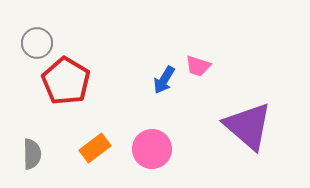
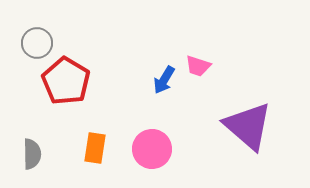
orange rectangle: rotated 44 degrees counterclockwise
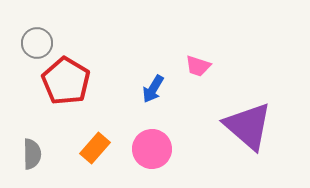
blue arrow: moved 11 px left, 9 px down
orange rectangle: rotated 32 degrees clockwise
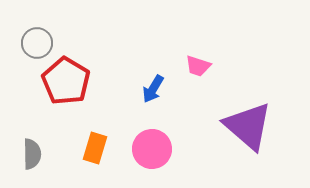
orange rectangle: rotated 24 degrees counterclockwise
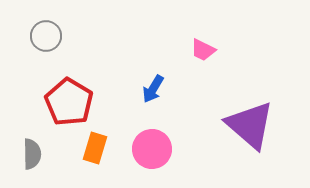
gray circle: moved 9 px right, 7 px up
pink trapezoid: moved 5 px right, 16 px up; rotated 8 degrees clockwise
red pentagon: moved 3 px right, 21 px down
purple triangle: moved 2 px right, 1 px up
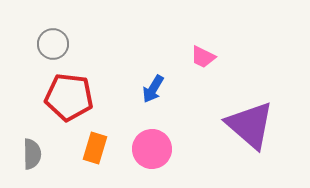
gray circle: moved 7 px right, 8 px down
pink trapezoid: moved 7 px down
red pentagon: moved 5 px up; rotated 24 degrees counterclockwise
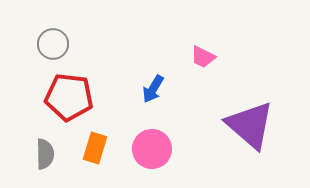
gray semicircle: moved 13 px right
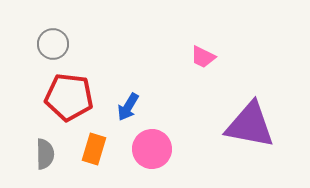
blue arrow: moved 25 px left, 18 px down
purple triangle: rotated 30 degrees counterclockwise
orange rectangle: moved 1 px left, 1 px down
